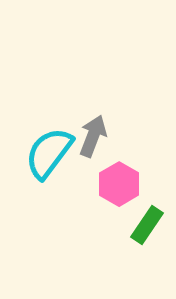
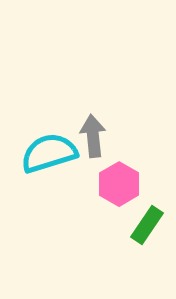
gray arrow: rotated 27 degrees counterclockwise
cyan semicircle: rotated 36 degrees clockwise
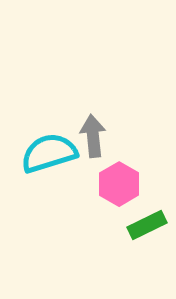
green rectangle: rotated 30 degrees clockwise
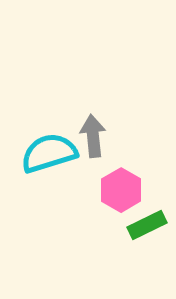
pink hexagon: moved 2 px right, 6 px down
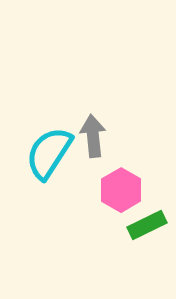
cyan semicircle: rotated 40 degrees counterclockwise
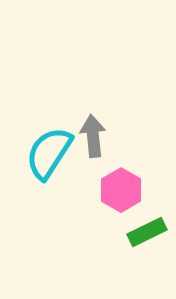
green rectangle: moved 7 px down
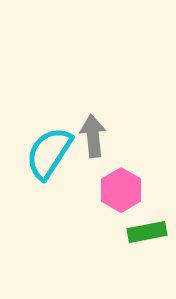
green rectangle: rotated 15 degrees clockwise
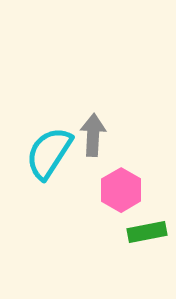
gray arrow: moved 1 px up; rotated 9 degrees clockwise
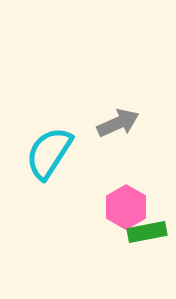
gray arrow: moved 25 px right, 12 px up; rotated 63 degrees clockwise
pink hexagon: moved 5 px right, 17 px down
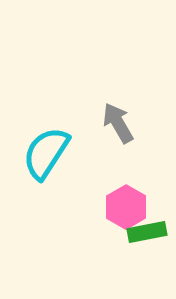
gray arrow: rotated 96 degrees counterclockwise
cyan semicircle: moved 3 px left
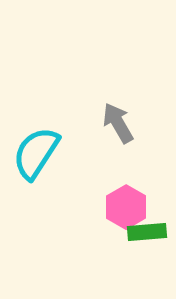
cyan semicircle: moved 10 px left
green rectangle: rotated 6 degrees clockwise
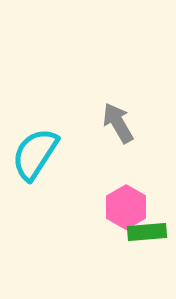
cyan semicircle: moved 1 px left, 1 px down
